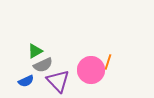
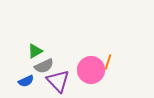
gray semicircle: moved 1 px right, 1 px down
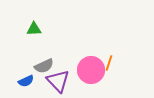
green triangle: moved 1 px left, 22 px up; rotated 28 degrees clockwise
orange line: moved 1 px right, 1 px down
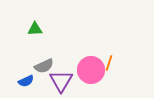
green triangle: moved 1 px right
purple triangle: moved 3 px right; rotated 15 degrees clockwise
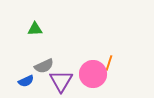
pink circle: moved 2 px right, 4 px down
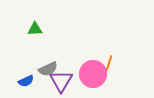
gray semicircle: moved 4 px right, 3 px down
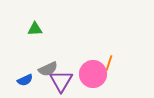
blue semicircle: moved 1 px left, 1 px up
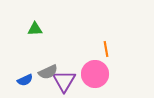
orange line: moved 3 px left, 14 px up; rotated 28 degrees counterclockwise
gray semicircle: moved 3 px down
pink circle: moved 2 px right
purple triangle: moved 3 px right
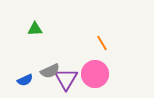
orange line: moved 4 px left, 6 px up; rotated 21 degrees counterclockwise
gray semicircle: moved 2 px right, 1 px up
purple triangle: moved 2 px right, 2 px up
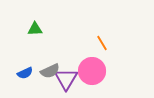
pink circle: moved 3 px left, 3 px up
blue semicircle: moved 7 px up
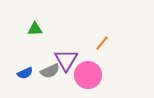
orange line: rotated 70 degrees clockwise
pink circle: moved 4 px left, 4 px down
purple triangle: moved 19 px up
